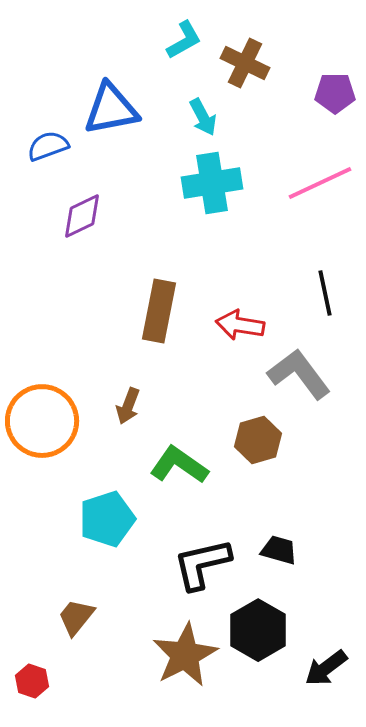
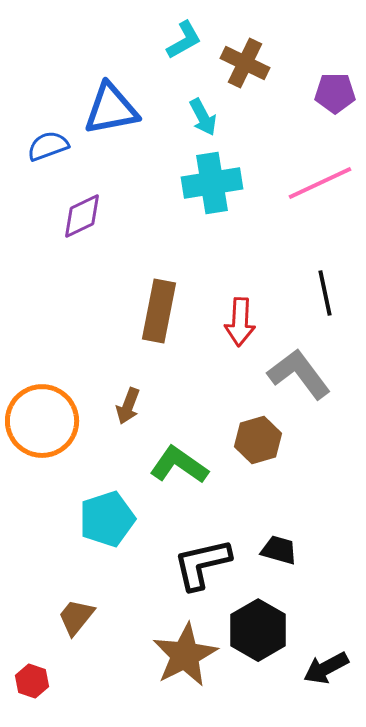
red arrow: moved 3 px up; rotated 96 degrees counterclockwise
black arrow: rotated 9 degrees clockwise
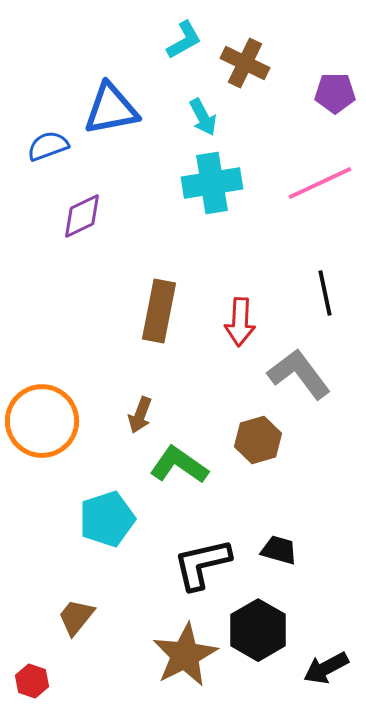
brown arrow: moved 12 px right, 9 px down
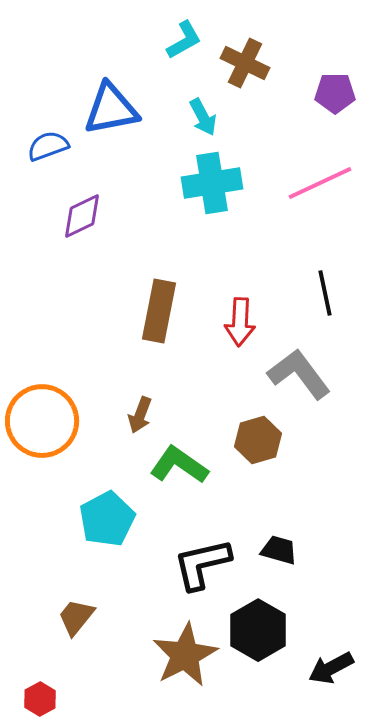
cyan pentagon: rotated 10 degrees counterclockwise
black arrow: moved 5 px right
red hexagon: moved 8 px right, 18 px down; rotated 12 degrees clockwise
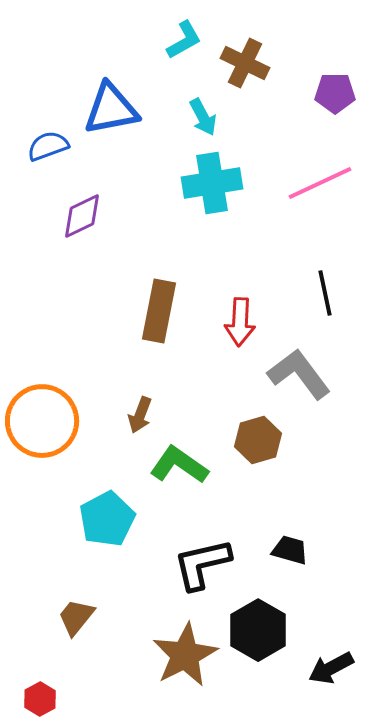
black trapezoid: moved 11 px right
